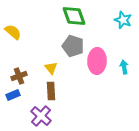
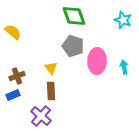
brown cross: moved 2 px left
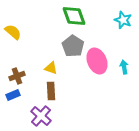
gray pentagon: rotated 15 degrees clockwise
pink ellipse: rotated 25 degrees counterclockwise
yellow triangle: rotated 32 degrees counterclockwise
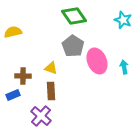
green diamond: rotated 15 degrees counterclockwise
yellow semicircle: rotated 54 degrees counterclockwise
brown cross: moved 6 px right; rotated 21 degrees clockwise
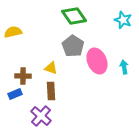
blue rectangle: moved 2 px right, 1 px up
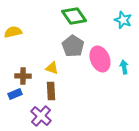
pink ellipse: moved 3 px right, 2 px up
yellow triangle: moved 1 px right
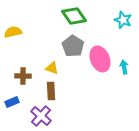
blue rectangle: moved 3 px left, 8 px down
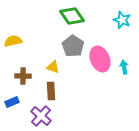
green diamond: moved 2 px left
cyan star: moved 1 px left
yellow semicircle: moved 9 px down
yellow triangle: moved 1 px right, 1 px up
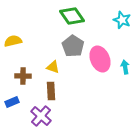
cyan arrow: moved 1 px right
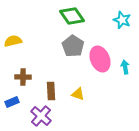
yellow triangle: moved 25 px right, 27 px down
brown cross: moved 1 px down
